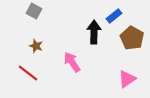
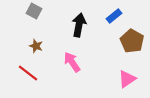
black arrow: moved 15 px left, 7 px up; rotated 10 degrees clockwise
brown pentagon: moved 3 px down
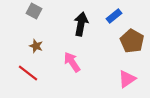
black arrow: moved 2 px right, 1 px up
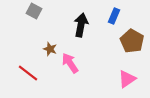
blue rectangle: rotated 28 degrees counterclockwise
black arrow: moved 1 px down
brown star: moved 14 px right, 3 px down
pink arrow: moved 2 px left, 1 px down
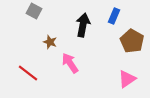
black arrow: moved 2 px right
brown star: moved 7 px up
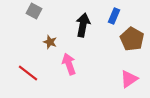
brown pentagon: moved 2 px up
pink arrow: moved 1 px left, 1 px down; rotated 15 degrees clockwise
pink triangle: moved 2 px right
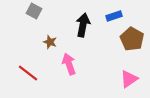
blue rectangle: rotated 49 degrees clockwise
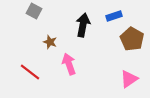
red line: moved 2 px right, 1 px up
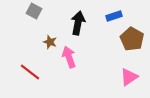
black arrow: moved 5 px left, 2 px up
pink arrow: moved 7 px up
pink triangle: moved 2 px up
